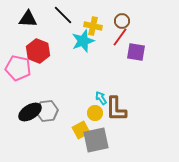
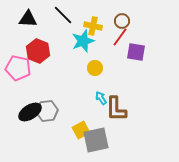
yellow circle: moved 45 px up
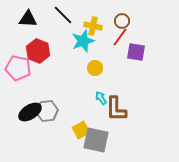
gray square: rotated 24 degrees clockwise
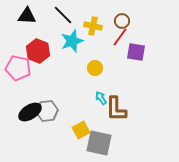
black triangle: moved 1 px left, 3 px up
cyan star: moved 11 px left
gray square: moved 3 px right, 3 px down
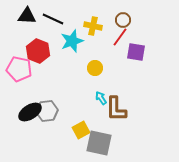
black line: moved 10 px left, 4 px down; rotated 20 degrees counterclockwise
brown circle: moved 1 px right, 1 px up
pink pentagon: moved 1 px right, 1 px down
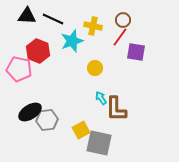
gray hexagon: moved 9 px down
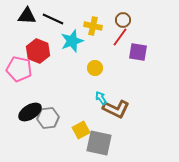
purple square: moved 2 px right
brown L-shape: rotated 64 degrees counterclockwise
gray hexagon: moved 1 px right, 2 px up
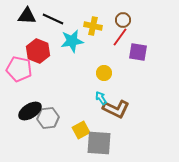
cyan star: rotated 10 degrees clockwise
yellow circle: moved 9 px right, 5 px down
black ellipse: moved 1 px up
gray square: rotated 8 degrees counterclockwise
